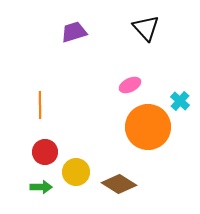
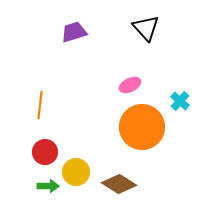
orange line: rotated 8 degrees clockwise
orange circle: moved 6 px left
green arrow: moved 7 px right, 1 px up
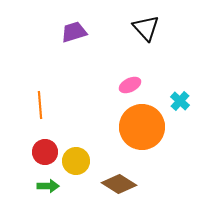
orange line: rotated 12 degrees counterclockwise
yellow circle: moved 11 px up
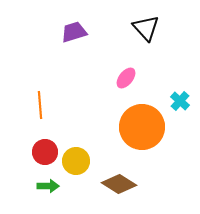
pink ellipse: moved 4 px left, 7 px up; rotated 25 degrees counterclockwise
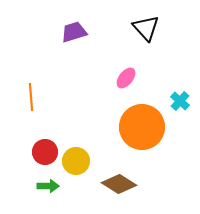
orange line: moved 9 px left, 8 px up
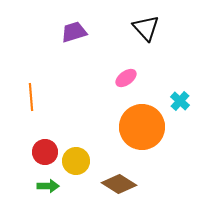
pink ellipse: rotated 15 degrees clockwise
